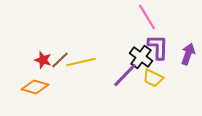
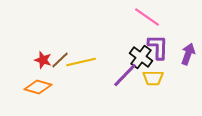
pink line: rotated 24 degrees counterclockwise
yellow trapezoid: rotated 25 degrees counterclockwise
orange diamond: moved 3 px right
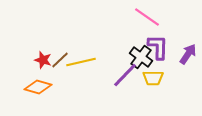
purple arrow: rotated 15 degrees clockwise
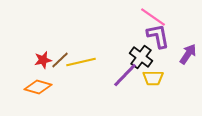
pink line: moved 6 px right
purple L-shape: moved 11 px up; rotated 12 degrees counterclockwise
red star: rotated 30 degrees counterclockwise
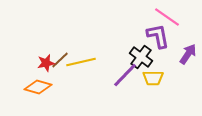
pink line: moved 14 px right
red star: moved 3 px right, 3 px down
